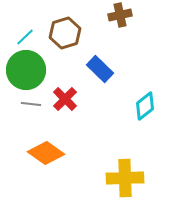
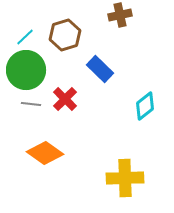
brown hexagon: moved 2 px down
orange diamond: moved 1 px left
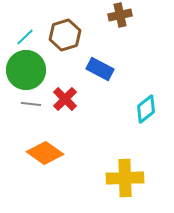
blue rectangle: rotated 16 degrees counterclockwise
cyan diamond: moved 1 px right, 3 px down
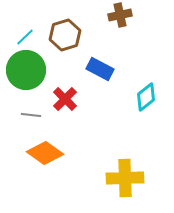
gray line: moved 11 px down
cyan diamond: moved 12 px up
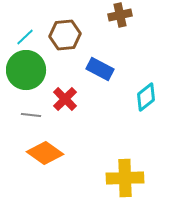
brown hexagon: rotated 12 degrees clockwise
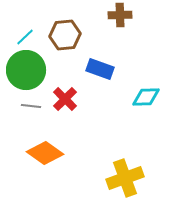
brown cross: rotated 10 degrees clockwise
blue rectangle: rotated 8 degrees counterclockwise
cyan diamond: rotated 36 degrees clockwise
gray line: moved 9 px up
yellow cross: rotated 18 degrees counterclockwise
